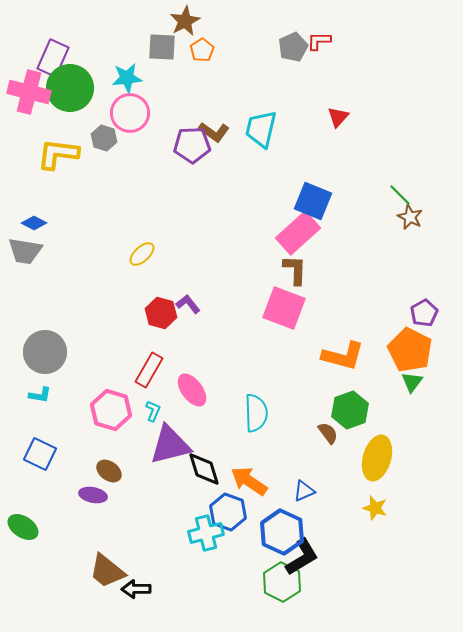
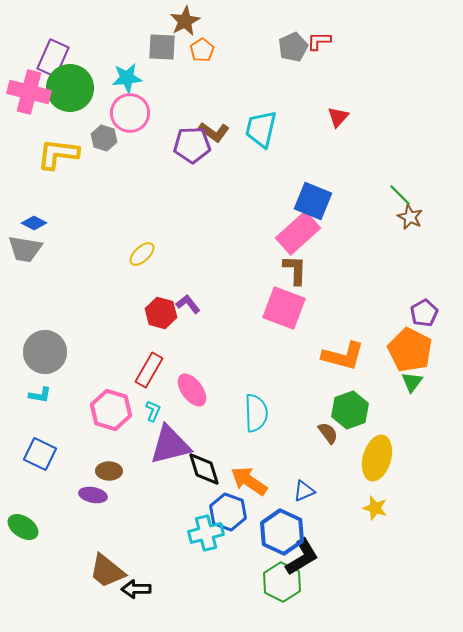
gray trapezoid at (25, 251): moved 2 px up
brown ellipse at (109, 471): rotated 35 degrees counterclockwise
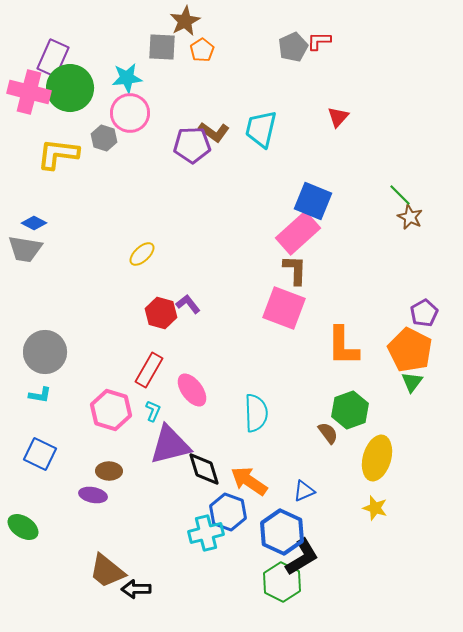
orange L-shape at (343, 356): moved 10 px up; rotated 75 degrees clockwise
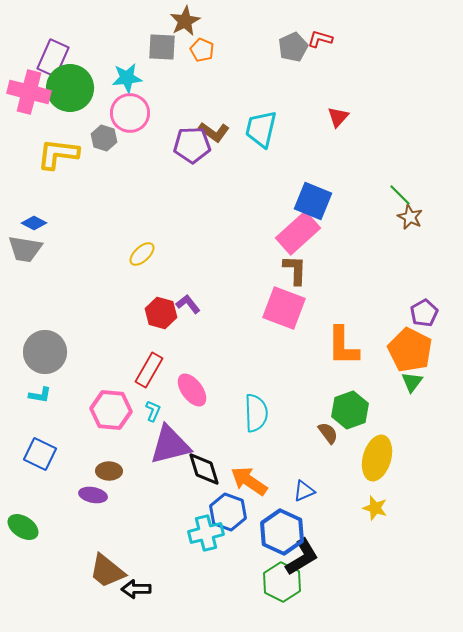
red L-shape at (319, 41): moved 1 px right, 2 px up; rotated 15 degrees clockwise
orange pentagon at (202, 50): rotated 15 degrees counterclockwise
pink hexagon at (111, 410): rotated 12 degrees counterclockwise
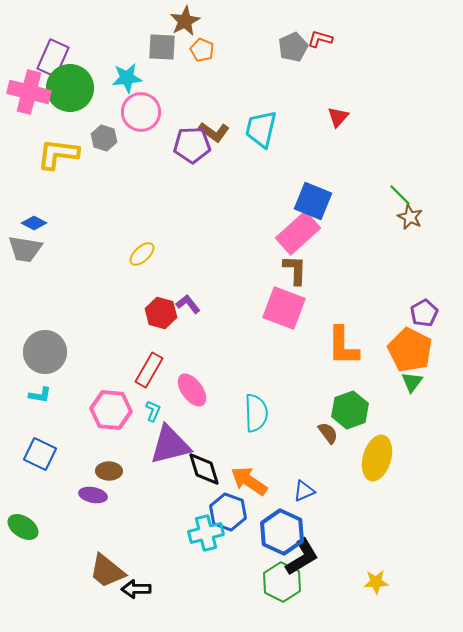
pink circle at (130, 113): moved 11 px right, 1 px up
yellow star at (375, 508): moved 1 px right, 74 px down; rotated 20 degrees counterclockwise
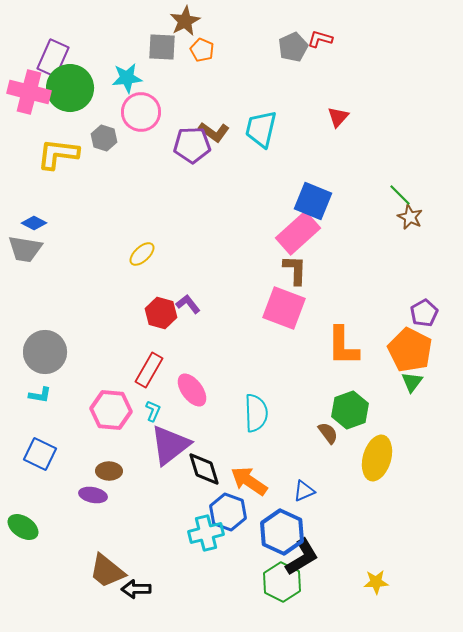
purple triangle at (170, 445): rotated 24 degrees counterclockwise
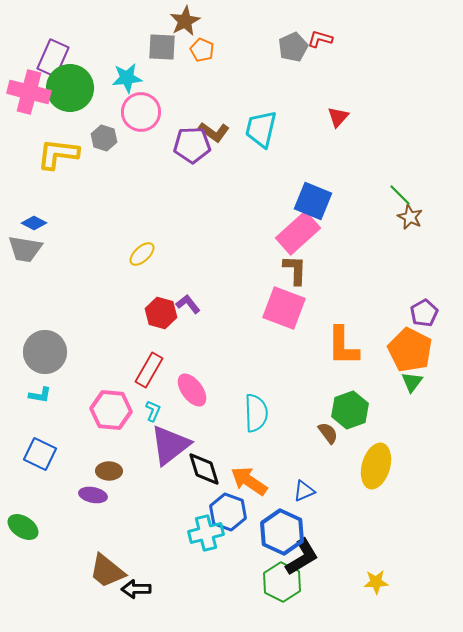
yellow ellipse at (377, 458): moved 1 px left, 8 px down
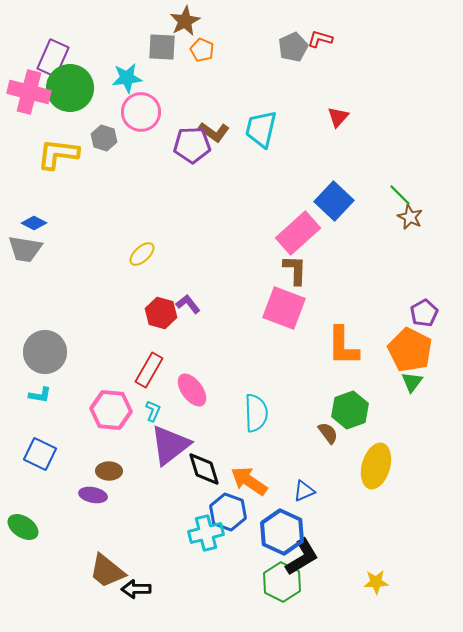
blue square at (313, 201): moved 21 px right; rotated 21 degrees clockwise
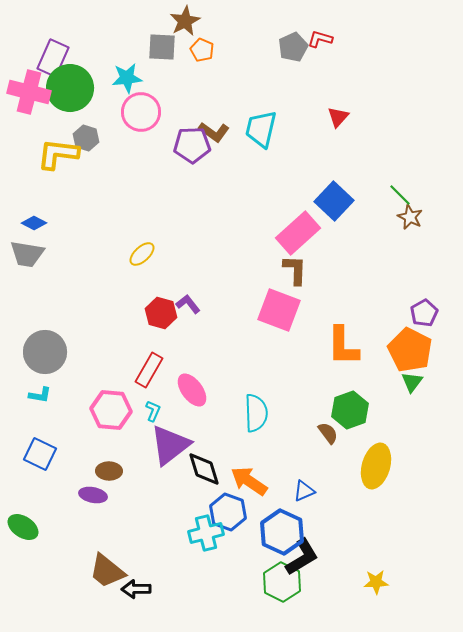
gray hexagon at (104, 138): moved 18 px left
gray trapezoid at (25, 249): moved 2 px right, 5 px down
pink square at (284, 308): moved 5 px left, 2 px down
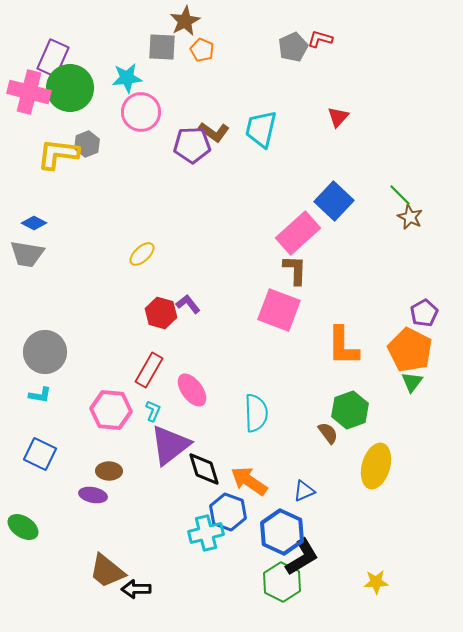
gray hexagon at (86, 138): moved 1 px right, 6 px down; rotated 20 degrees clockwise
